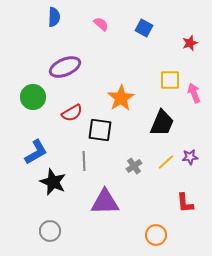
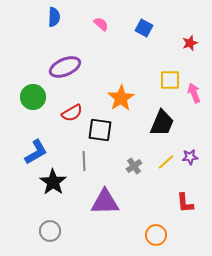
black star: rotated 12 degrees clockwise
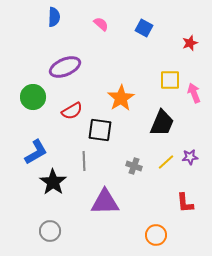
red semicircle: moved 2 px up
gray cross: rotated 35 degrees counterclockwise
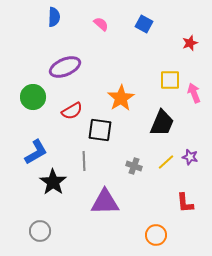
blue square: moved 4 px up
purple star: rotated 21 degrees clockwise
gray circle: moved 10 px left
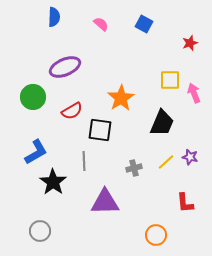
gray cross: moved 2 px down; rotated 35 degrees counterclockwise
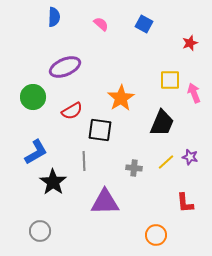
gray cross: rotated 21 degrees clockwise
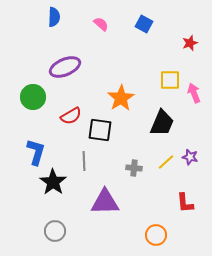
red semicircle: moved 1 px left, 5 px down
blue L-shape: rotated 44 degrees counterclockwise
gray circle: moved 15 px right
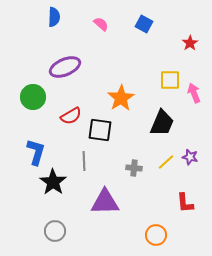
red star: rotated 14 degrees counterclockwise
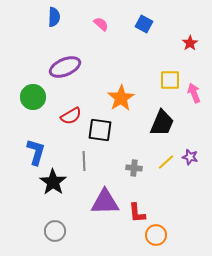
red L-shape: moved 48 px left, 10 px down
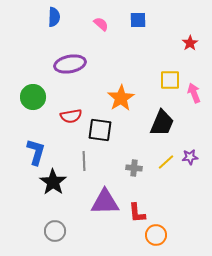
blue square: moved 6 px left, 4 px up; rotated 30 degrees counterclockwise
purple ellipse: moved 5 px right, 3 px up; rotated 12 degrees clockwise
red semicircle: rotated 20 degrees clockwise
purple star: rotated 21 degrees counterclockwise
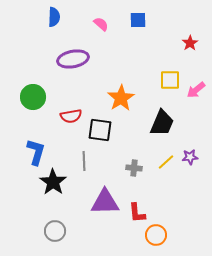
purple ellipse: moved 3 px right, 5 px up
pink arrow: moved 2 px right, 3 px up; rotated 108 degrees counterclockwise
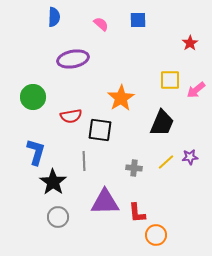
gray circle: moved 3 px right, 14 px up
